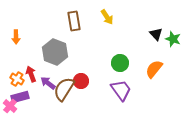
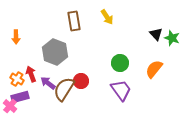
green star: moved 1 px left, 1 px up
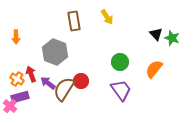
green circle: moved 1 px up
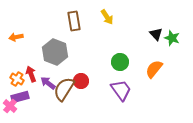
orange arrow: rotated 80 degrees clockwise
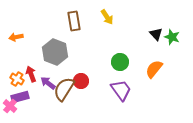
green star: moved 1 px up
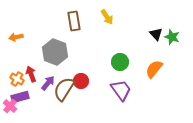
purple arrow: rotated 91 degrees clockwise
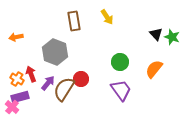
red circle: moved 2 px up
pink cross: moved 2 px right, 1 px down
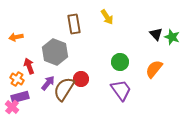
brown rectangle: moved 3 px down
red arrow: moved 2 px left, 8 px up
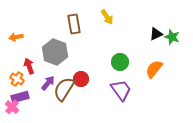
black triangle: rotated 48 degrees clockwise
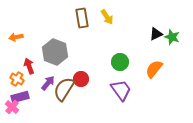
brown rectangle: moved 8 px right, 6 px up
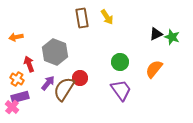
red arrow: moved 2 px up
red circle: moved 1 px left, 1 px up
